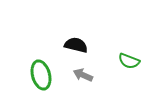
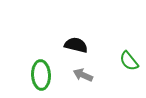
green semicircle: rotated 30 degrees clockwise
green ellipse: rotated 12 degrees clockwise
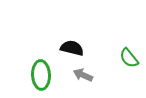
black semicircle: moved 4 px left, 3 px down
green semicircle: moved 3 px up
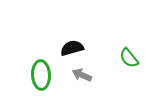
black semicircle: rotated 30 degrees counterclockwise
gray arrow: moved 1 px left
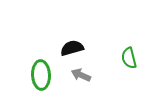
green semicircle: rotated 25 degrees clockwise
gray arrow: moved 1 px left
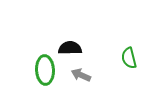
black semicircle: moved 2 px left; rotated 15 degrees clockwise
green ellipse: moved 4 px right, 5 px up
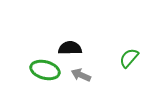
green semicircle: rotated 55 degrees clockwise
green ellipse: rotated 72 degrees counterclockwise
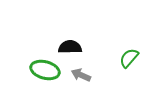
black semicircle: moved 1 px up
